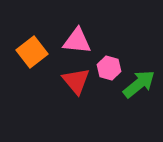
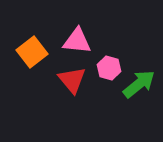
red triangle: moved 4 px left, 1 px up
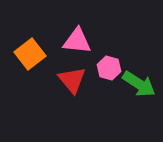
orange square: moved 2 px left, 2 px down
green arrow: rotated 72 degrees clockwise
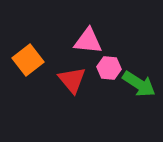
pink triangle: moved 11 px right
orange square: moved 2 px left, 6 px down
pink hexagon: rotated 10 degrees counterclockwise
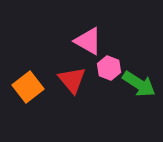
pink triangle: rotated 24 degrees clockwise
orange square: moved 27 px down
pink hexagon: rotated 15 degrees clockwise
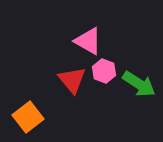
pink hexagon: moved 5 px left, 3 px down
orange square: moved 30 px down
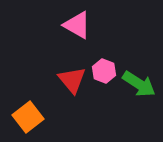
pink triangle: moved 11 px left, 16 px up
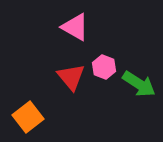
pink triangle: moved 2 px left, 2 px down
pink hexagon: moved 4 px up
red triangle: moved 1 px left, 3 px up
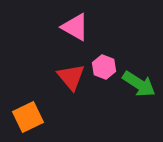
orange square: rotated 12 degrees clockwise
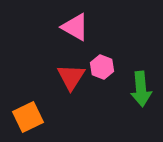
pink hexagon: moved 2 px left
red triangle: rotated 12 degrees clockwise
green arrow: moved 2 px right, 5 px down; rotated 52 degrees clockwise
